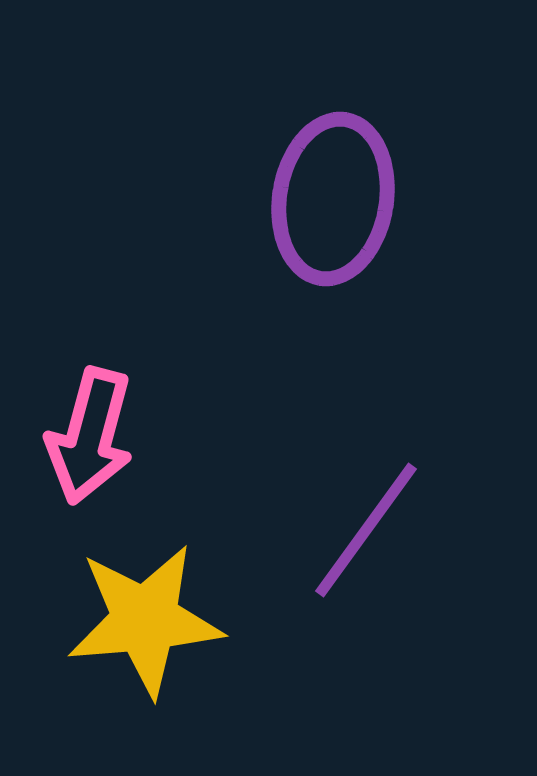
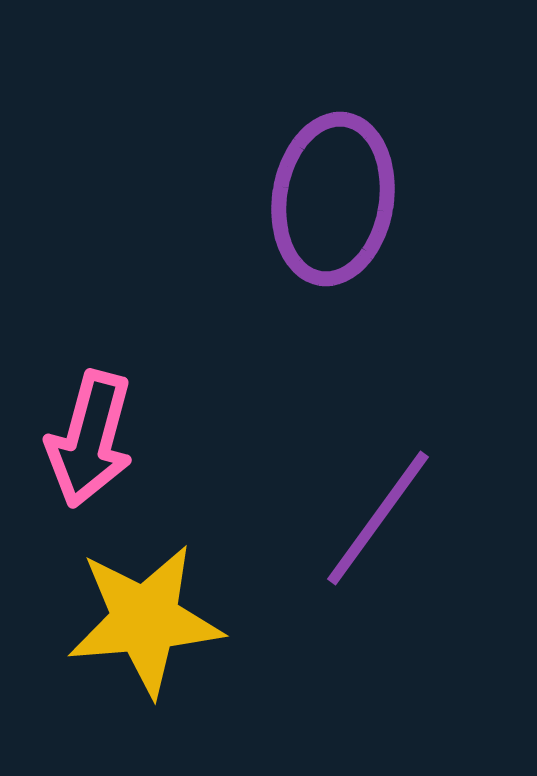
pink arrow: moved 3 px down
purple line: moved 12 px right, 12 px up
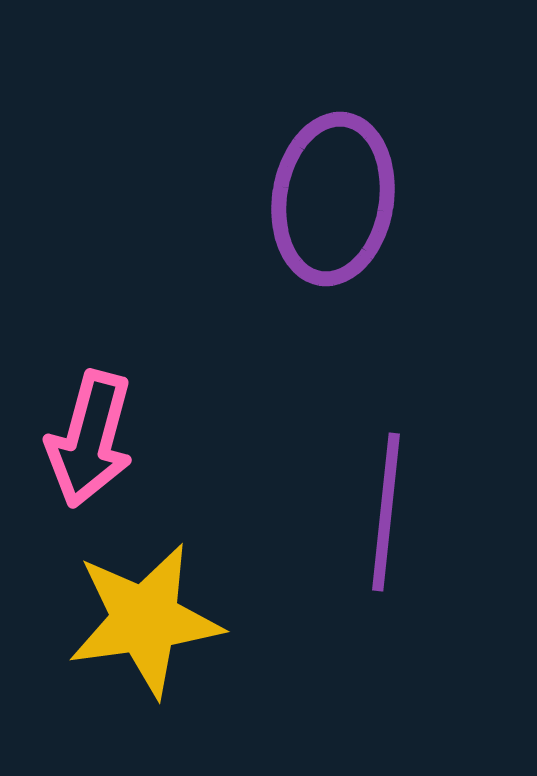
purple line: moved 8 px right, 6 px up; rotated 30 degrees counterclockwise
yellow star: rotated 3 degrees counterclockwise
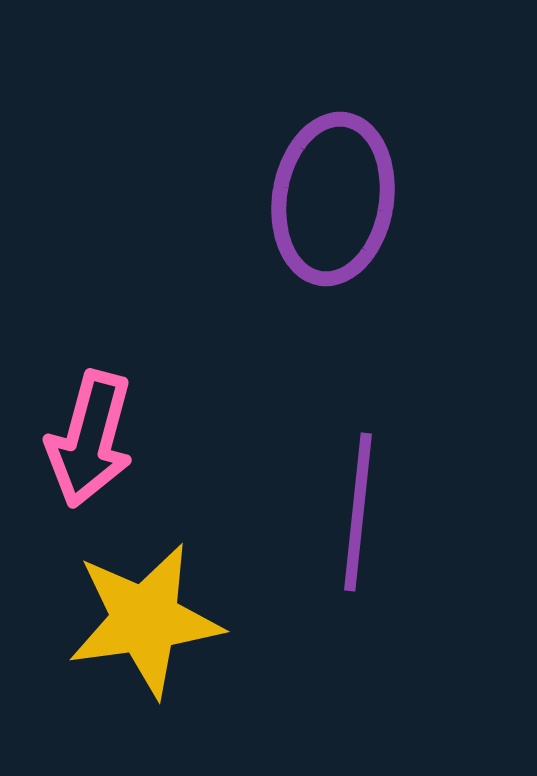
purple line: moved 28 px left
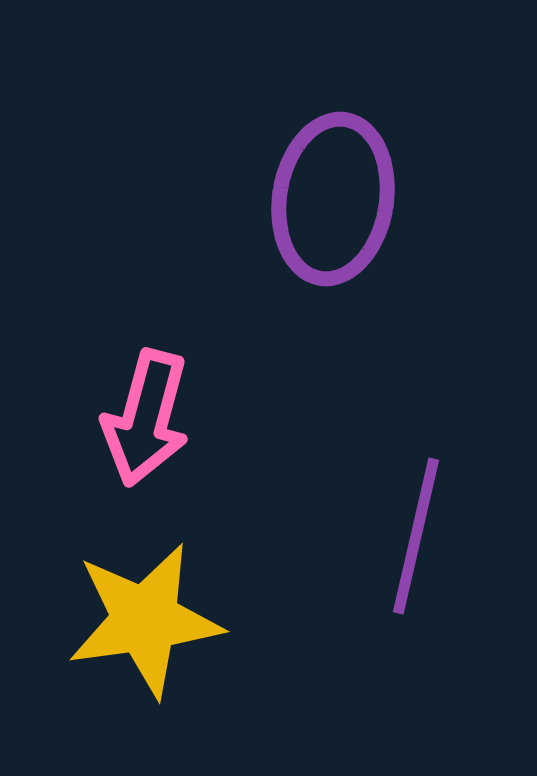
pink arrow: moved 56 px right, 21 px up
purple line: moved 58 px right, 24 px down; rotated 7 degrees clockwise
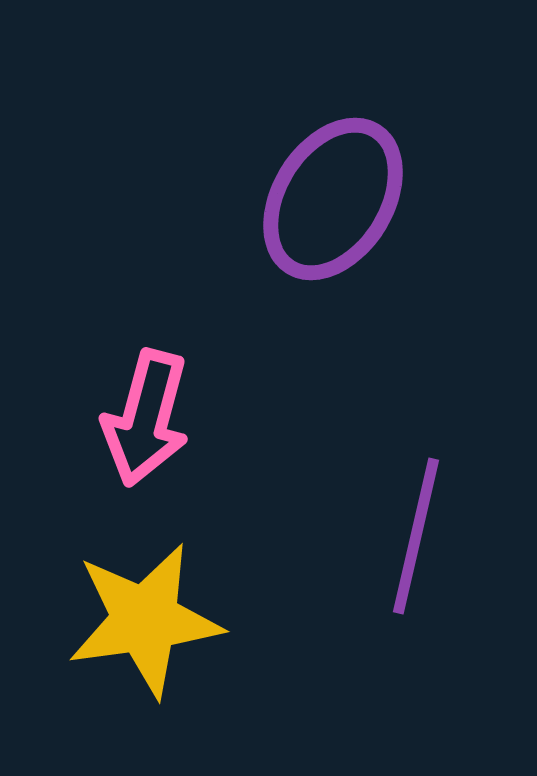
purple ellipse: rotated 23 degrees clockwise
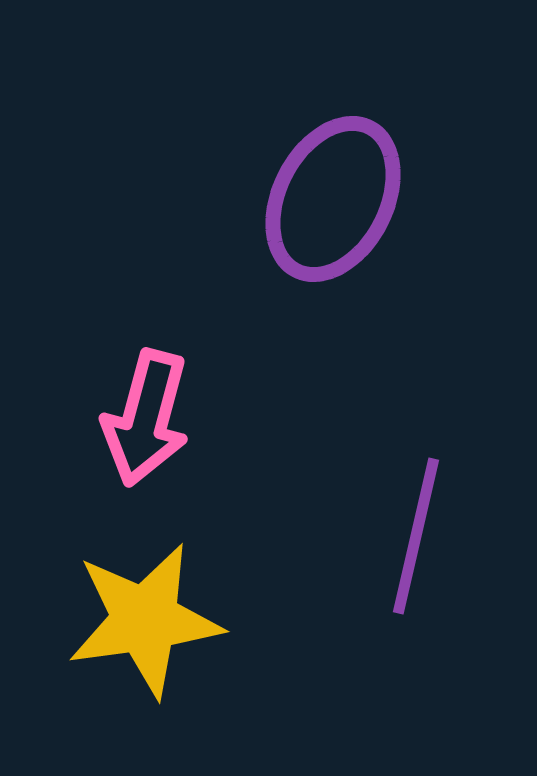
purple ellipse: rotated 5 degrees counterclockwise
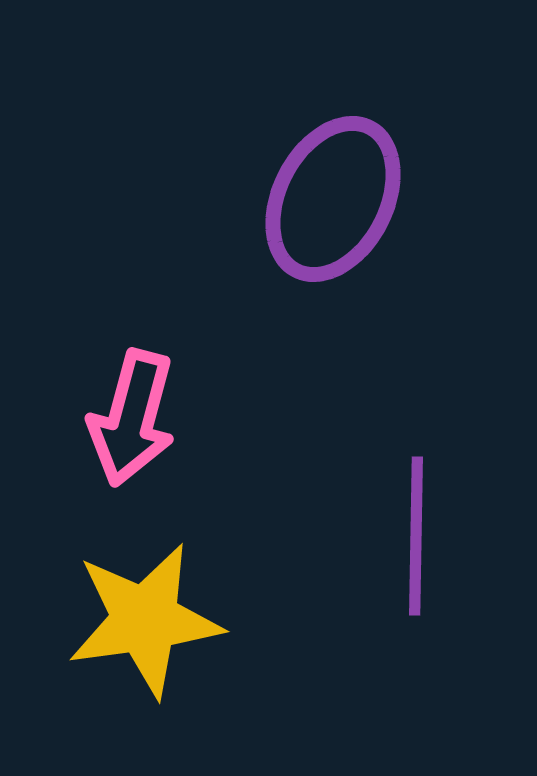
pink arrow: moved 14 px left
purple line: rotated 12 degrees counterclockwise
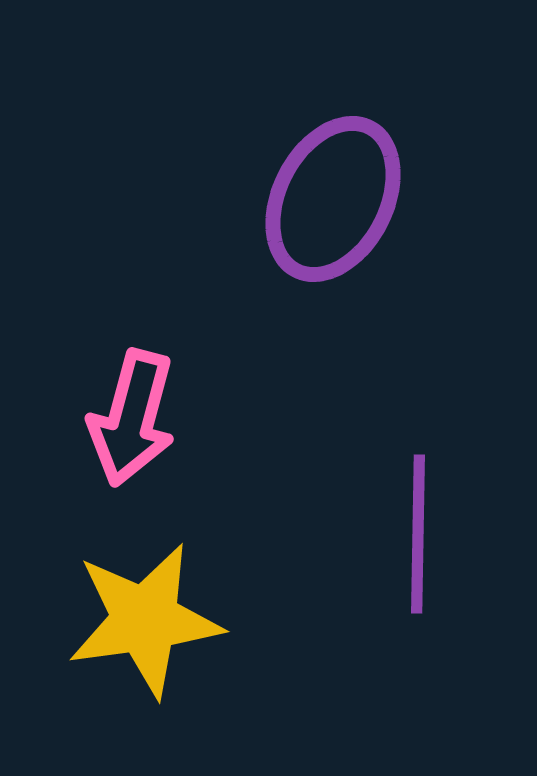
purple line: moved 2 px right, 2 px up
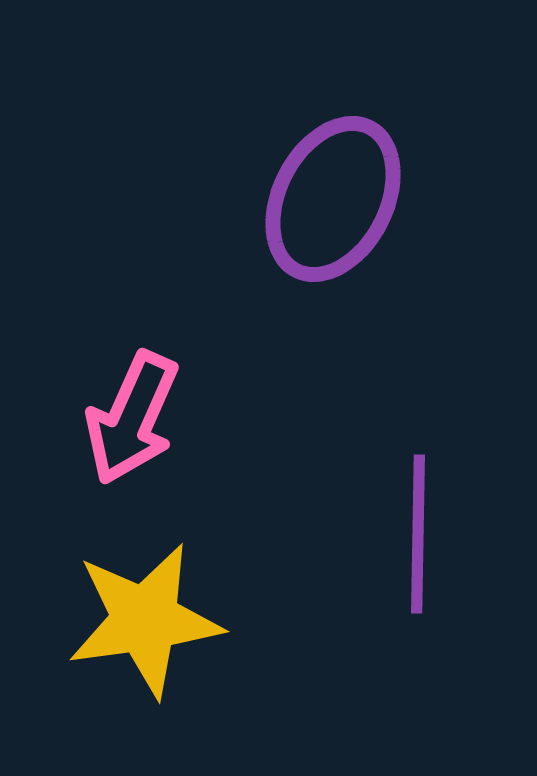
pink arrow: rotated 9 degrees clockwise
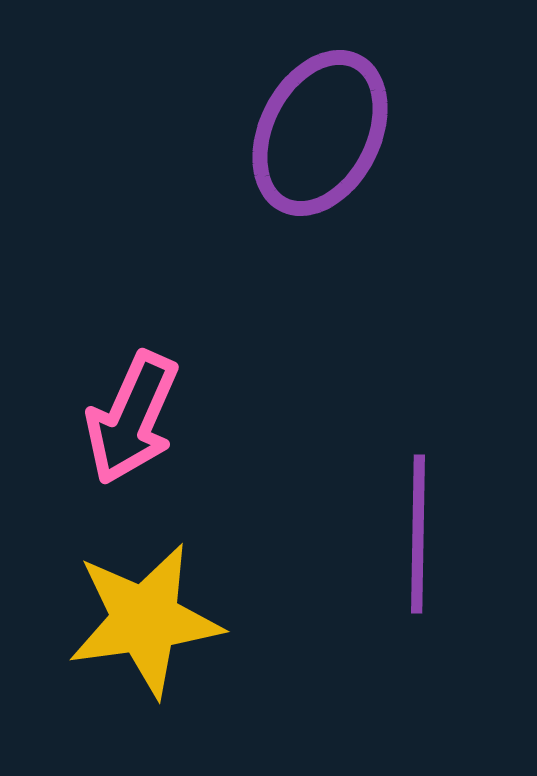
purple ellipse: moved 13 px left, 66 px up
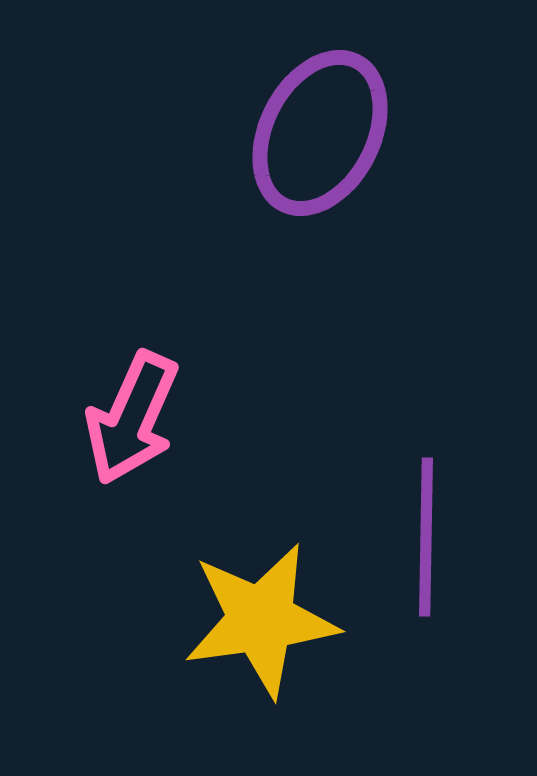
purple line: moved 8 px right, 3 px down
yellow star: moved 116 px right
